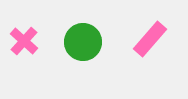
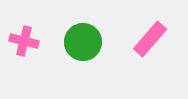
pink cross: rotated 28 degrees counterclockwise
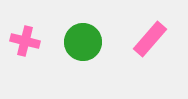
pink cross: moved 1 px right
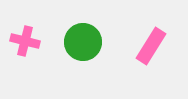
pink rectangle: moved 1 px right, 7 px down; rotated 9 degrees counterclockwise
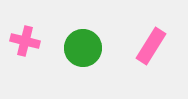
green circle: moved 6 px down
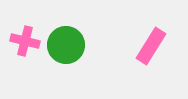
green circle: moved 17 px left, 3 px up
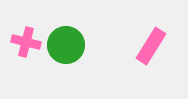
pink cross: moved 1 px right, 1 px down
